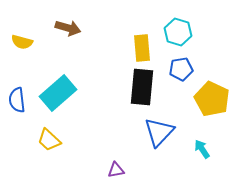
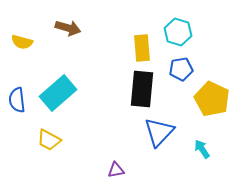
black rectangle: moved 2 px down
yellow trapezoid: rotated 15 degrees counterclockwise
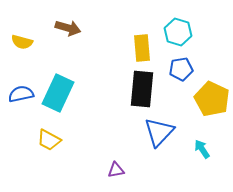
cyan rectangle: rotated 24 degrees counterclockwise
blue semicircle: moved 4 px right, 6 px up; rotated 85 degrees clockwise
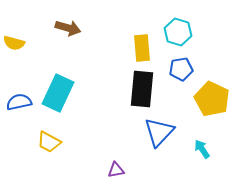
yellow semicircle: moved 8 px left, 1 px down
blue semicircle: moved 2 px left, 8 px down
yellow trapezoid: moved 2 px down
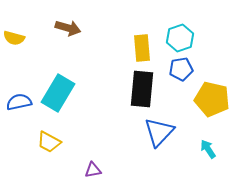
cyan hexagon: moved 2 px right, 6 px down; rotated 24 degrees clockwise
yellow semicircle: moved 5 px up
cyan rectangle: rotated 6 degrees clockwise
yellow pentagon: rotated 12 degrees counterclockwise
cyan arrow: moved 6 px right
purple triangle: moved 23 px left
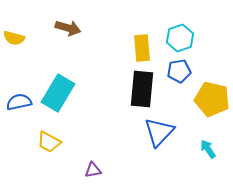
blue pentagon: moved 2 px left, 2 px down
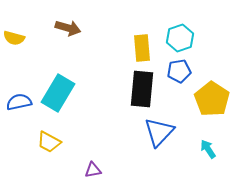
yellow pentagon: rotated 20 degrees clockwise
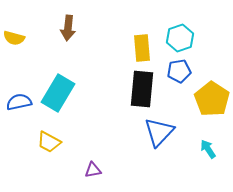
brown arrow: rotated 80 degrees clockwise
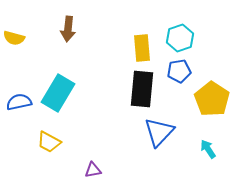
brown arrow: moved 1 px down
